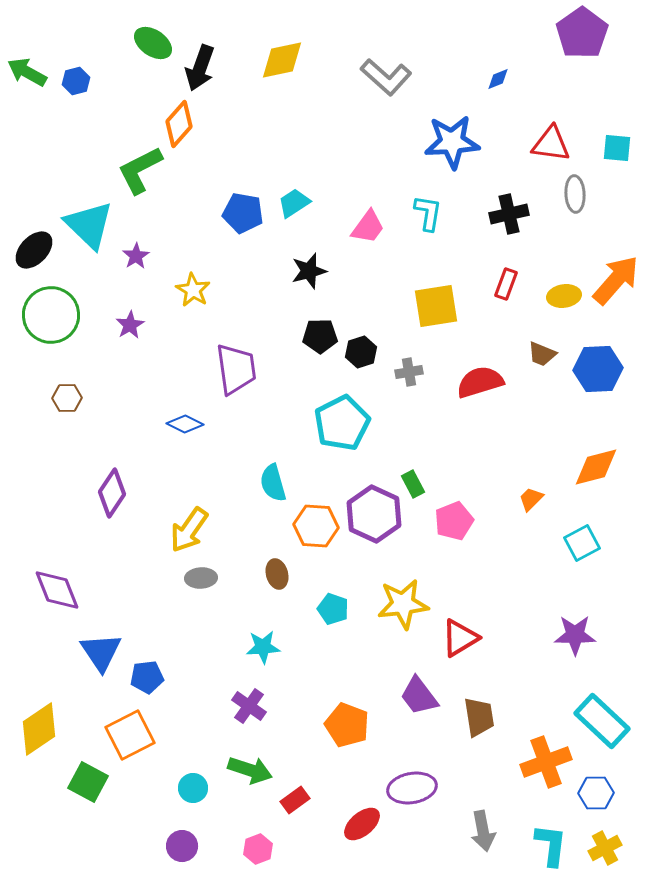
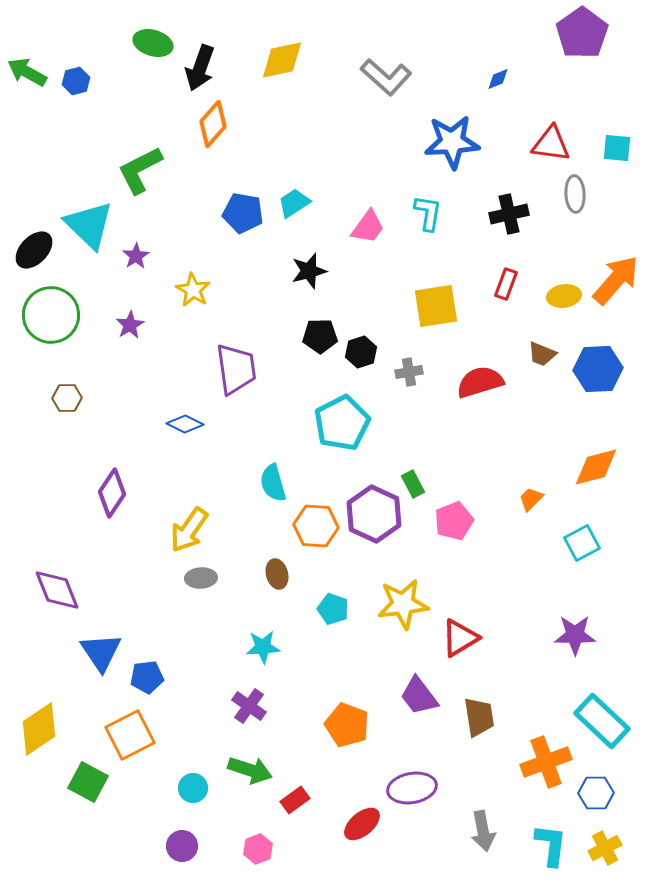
green ellipse at (153, 43): rotated 18 degrees counterclockwise
orange diamond at (179, 124): moved 34 px right
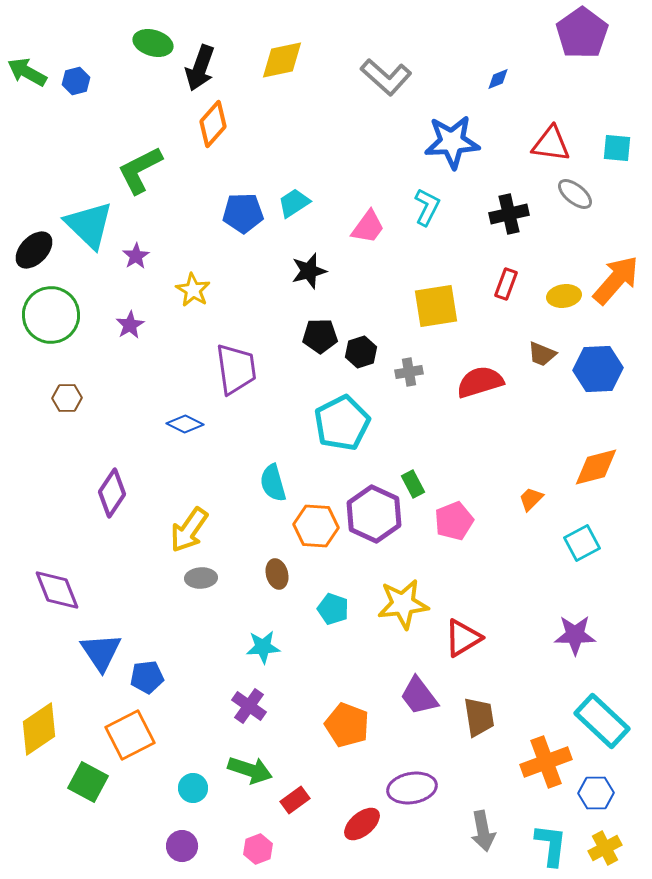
gray ellipse at (575, 194): rotated 48 degrees counterclockwise
blue pentagon at (243, 213): rotated 12 degrees counterclockwise
cyan L-shape at (428, 213): moved 1 px left, 6 px up; rotated 18 degrees clockwise
red triangle at (460, 638): moved 3 px right
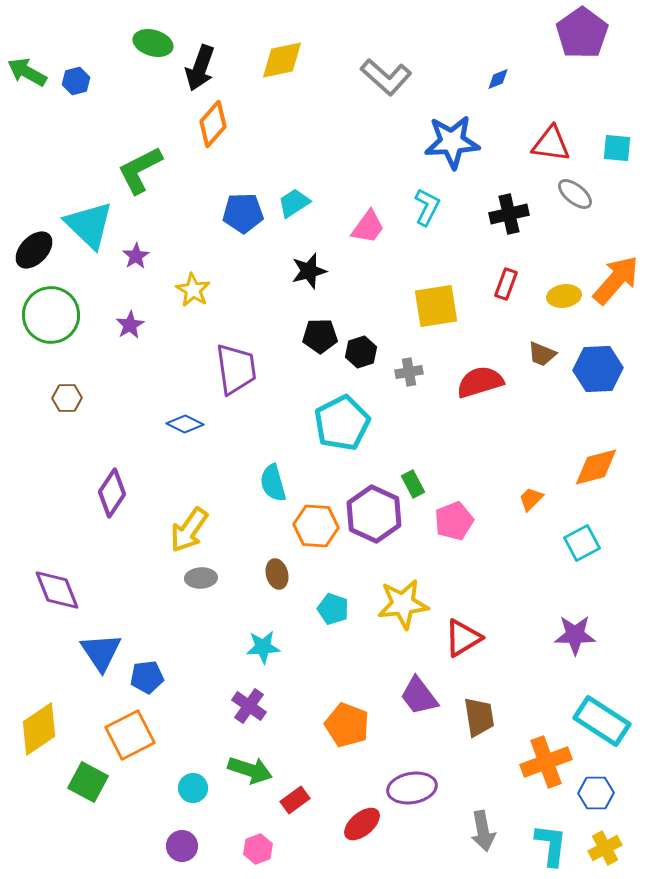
cyan rectangle at (602, 721): rotated 10 degrees counterclockwise
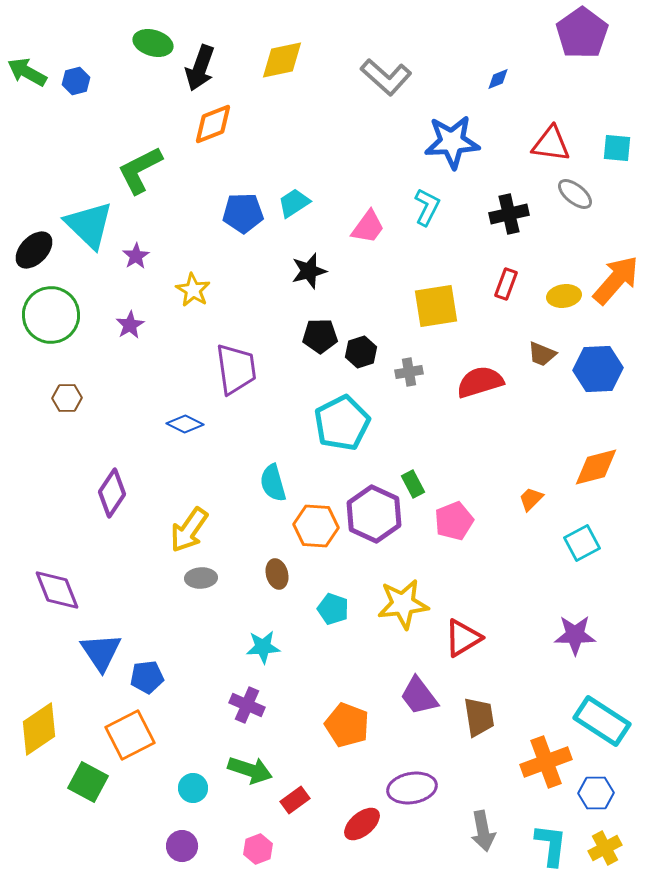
orange diamond at (213, 124): rotated 27 degrees clockwise
purple cross at (249, 706): moved 2 px left, 1 px up; rotated 12 degrees counterclockwise
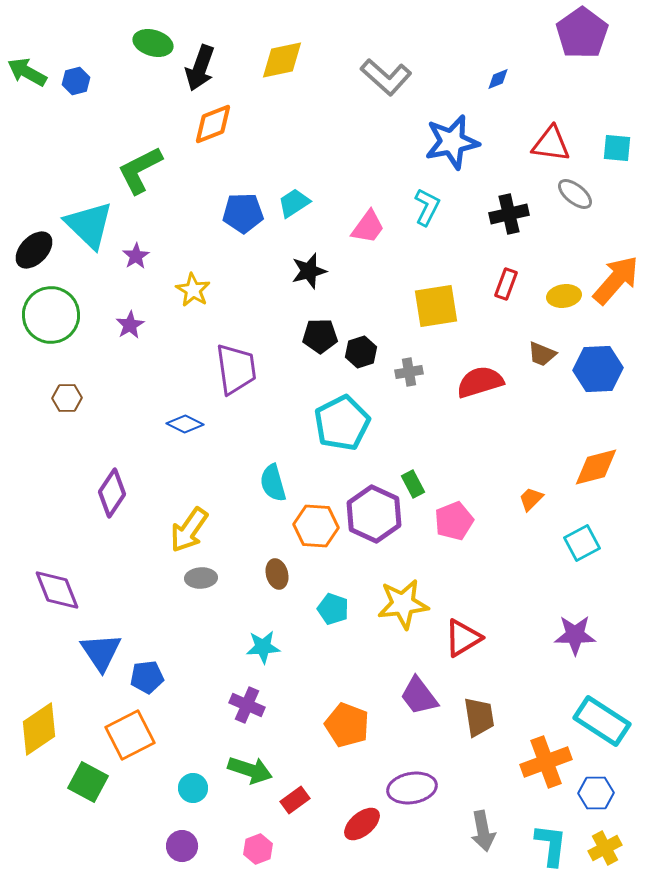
blue star at (452, 142): rotated 8 degrees counterclockwise
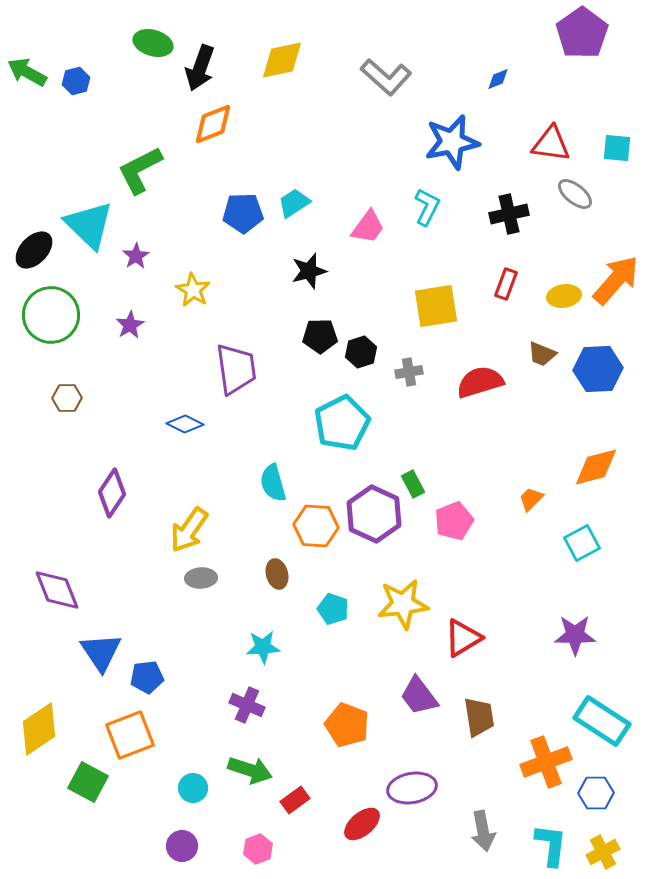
orange square at (130, 735): rotated 6 degrees clockwise
yellow cross at (605, 848): moved 2 px left, 4 px down
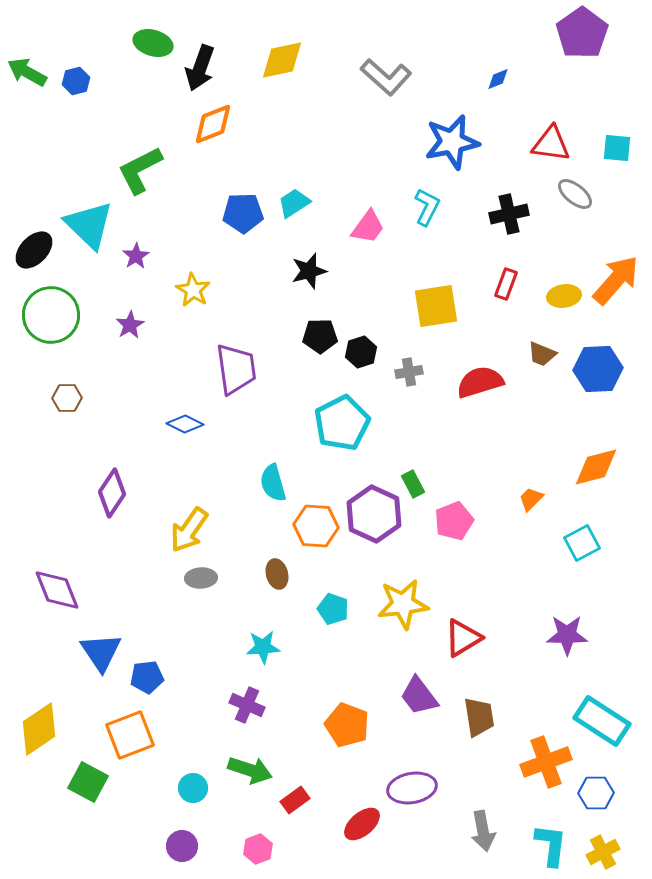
purple star at (575, 635): moved 8 px left
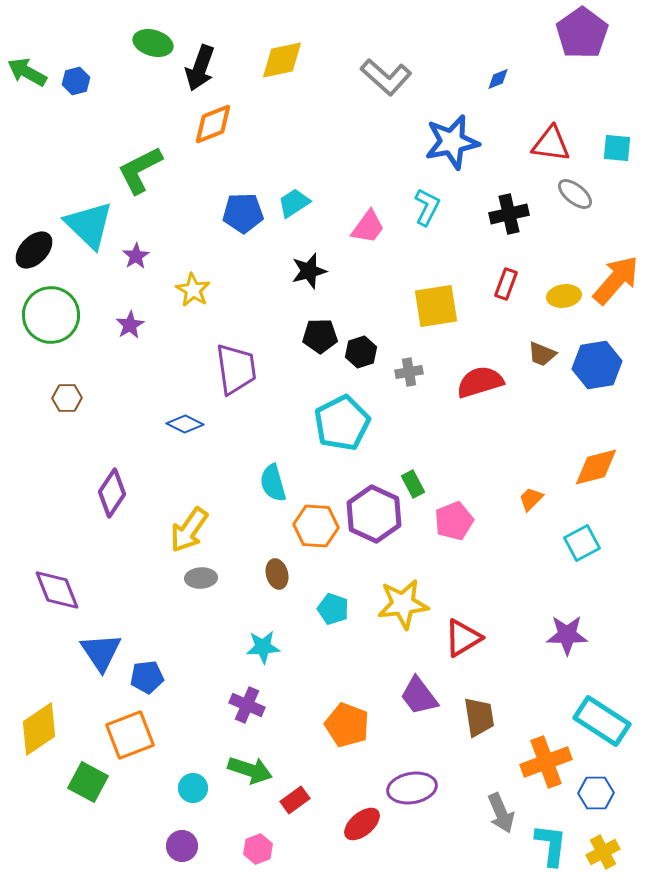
blue hexagon at (598, 369): moved 1 px left, 4 px up; rotated 6 degrees counterclockwise
gray arrow at (483, 831): moved 18 px right, 18 px up; rotated 12 degrees counterclockwise
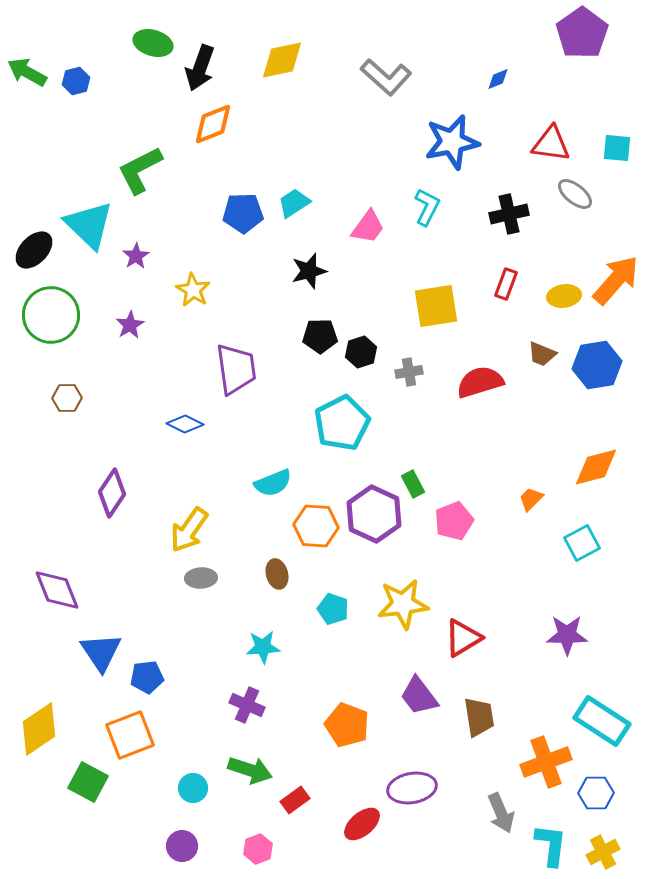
cyan semicircle at (273, 483): rotated 96 degrees counterclockwise
